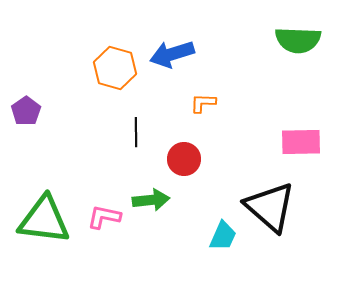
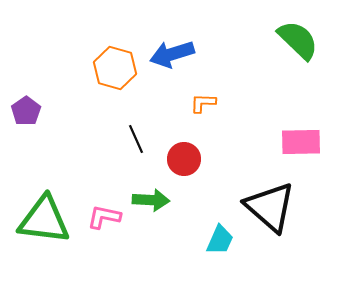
green semicircle: rotated 138 degrees counterclockwise
black line: moved 7 px down; rotated 24 degrees counterclockwise
green arrow: rotated 9 degrees clockwise
cyan trapezoid: moved 3 px left, 4 px down
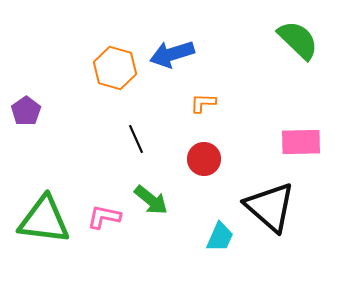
red circle: moved 20 px right
green arrow: rotated 36 degrees clockwise
cyan trapezoid: moved 3 px up
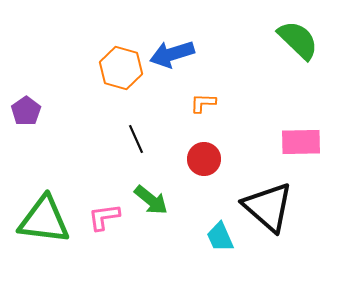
orange hexagon: moved 6 px right
black triangle: moved 2 px left
pink L-shape: rotated 20 degrees counterclockwise
cyan trapezoid: rotated 132 degrees clockwise
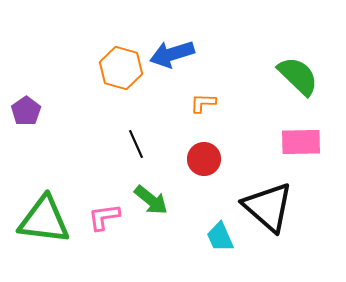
green semicircle: moved 36 px down
black line: moved 5 px down
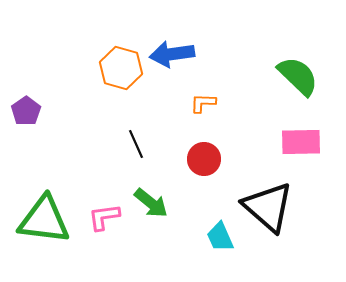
blue arrow: rotated 9 degrees clockwise
green arrow: moved 3 px down
